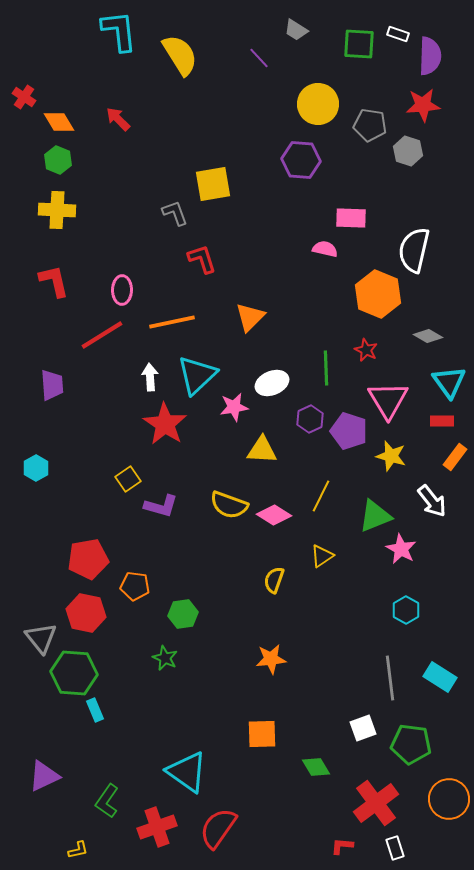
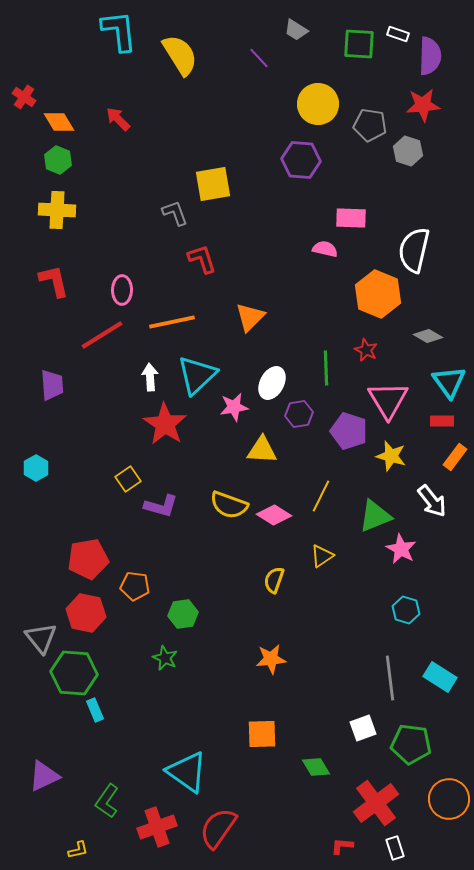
white ellipse at (272, 383): rotated 40 degrees counterclockwise
purple hexagon at (310, 419): moved 11 px left, 5 px up; rotated 16 degrees clockwise
cyan hexagon at (406, 610): rotated 12 degrees counterclockwise
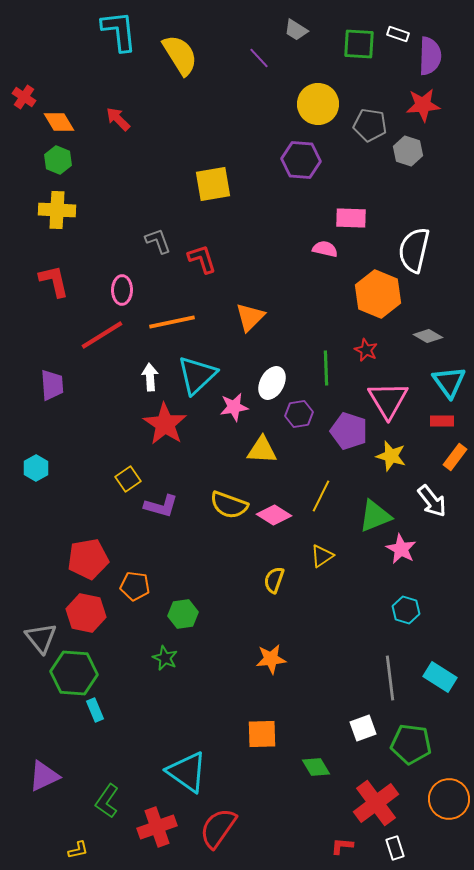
gray L-shape at (175, 213): moved 17 px left, 28 px down
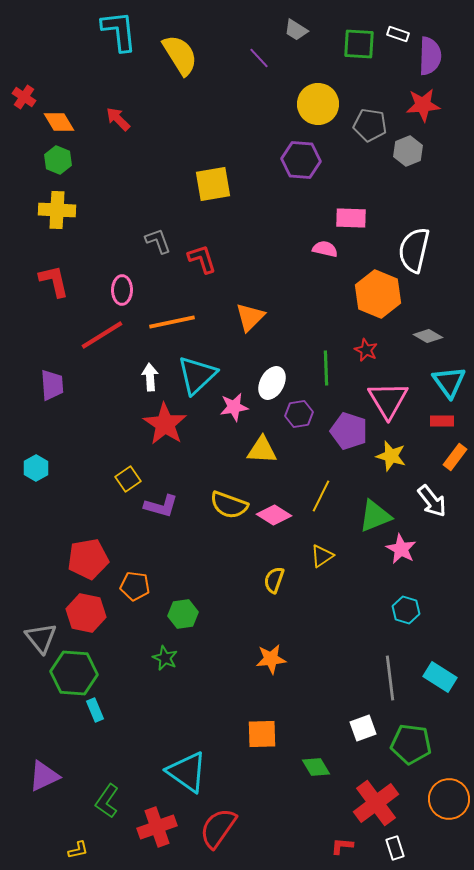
gray hexagon at (408, 151): rotated 20 degrees clockwise
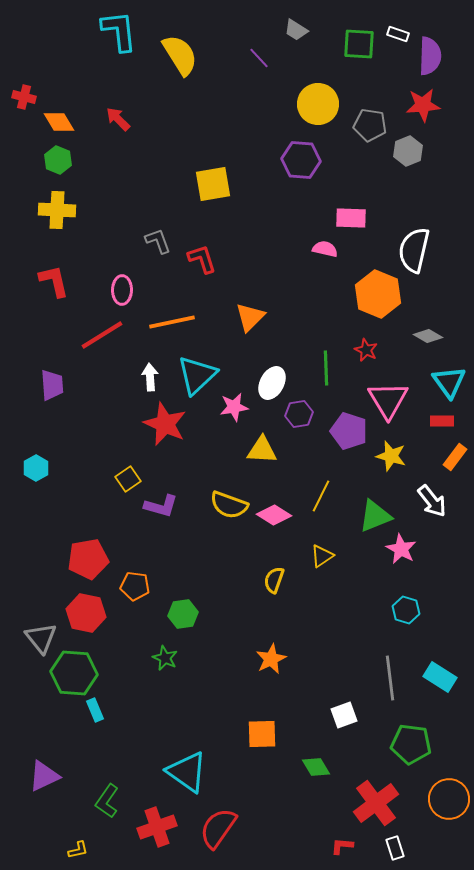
red cross at (24, 97): rotated 20 degrees counterclockwise
red star at (165, 424): rotated 9 degrees counterclockwise
orange star at (271, 659): rotated 20 degrees counterclockwise
white square at (363, 728): moved 19 px left, 13 px up
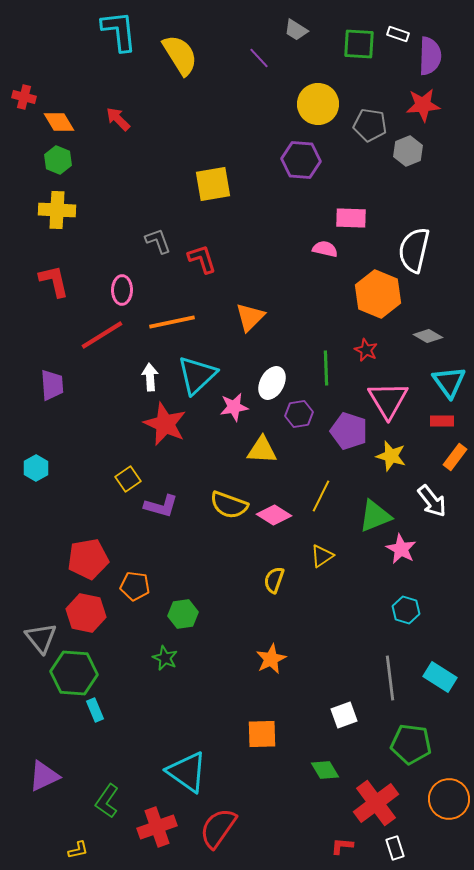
green diamond at (316, 767): moved 9 px right, 3 px down
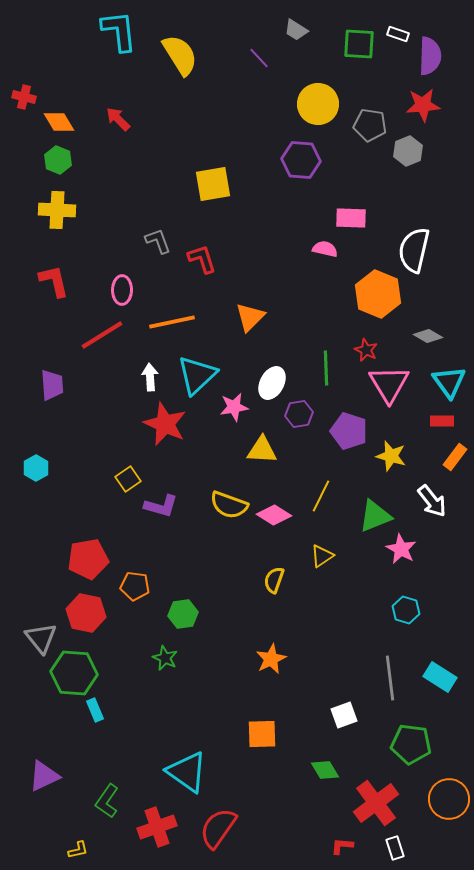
pink triangle at (388, 400): moved 1 px right, 16 px up
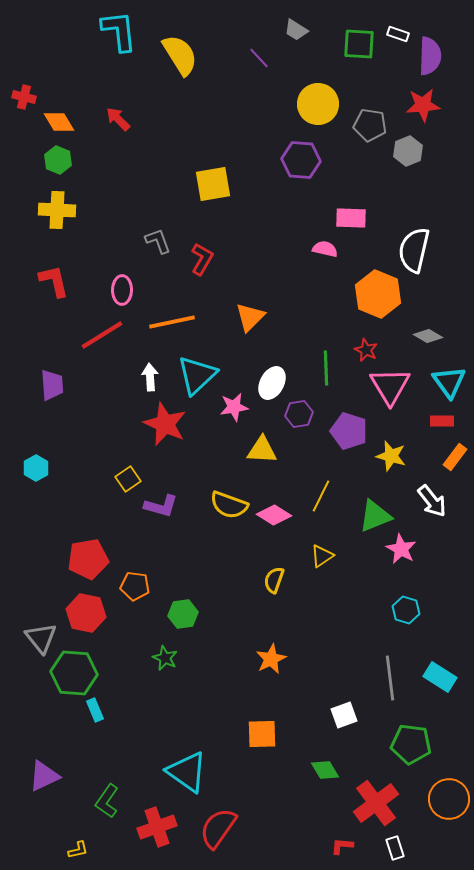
red L-shape at (202, 259): rotated 48 degrees clockwise
pink triangle at (389, 384): moved 1 px right, 2 px down
